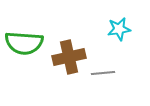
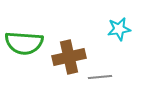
gray line: moved 3 px left, 4 px down
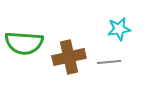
gray line: moved 9 px right, 15 px up
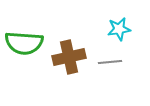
gray line: moved 1 px right
